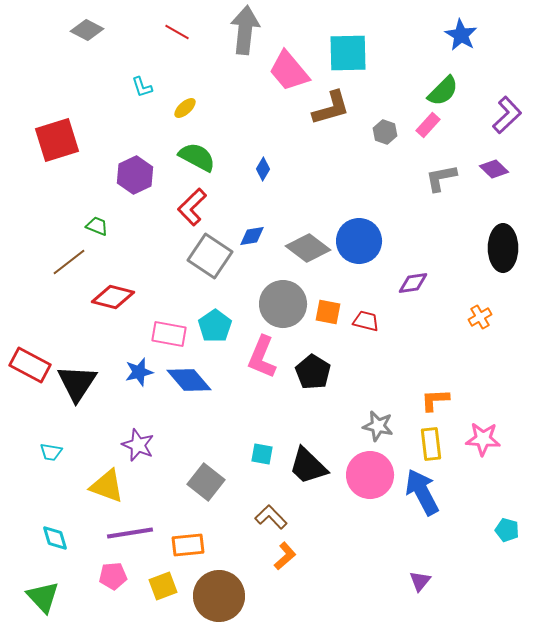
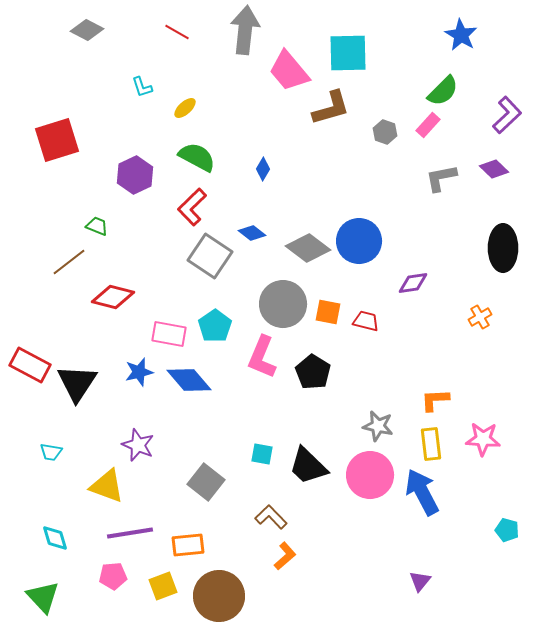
blue diamond at (252, 236): moved 3 px up; rotated 48 degrees clockwise
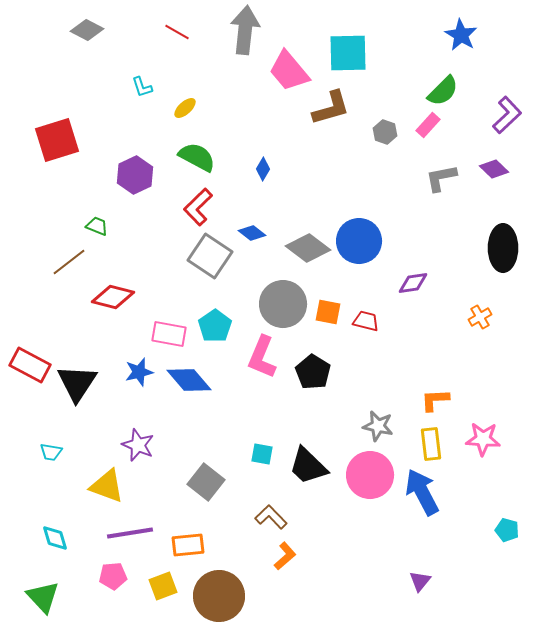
red L-shape at (192, 207): moved 6 px right
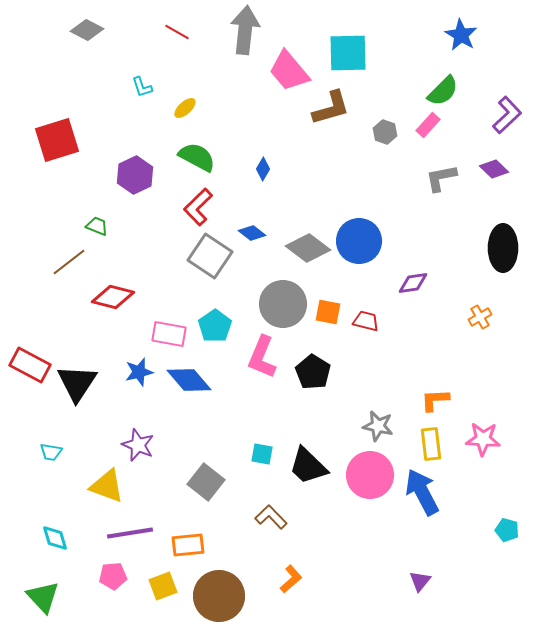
orange L-shape at (285, 556): moved 6 px right, 23 px down
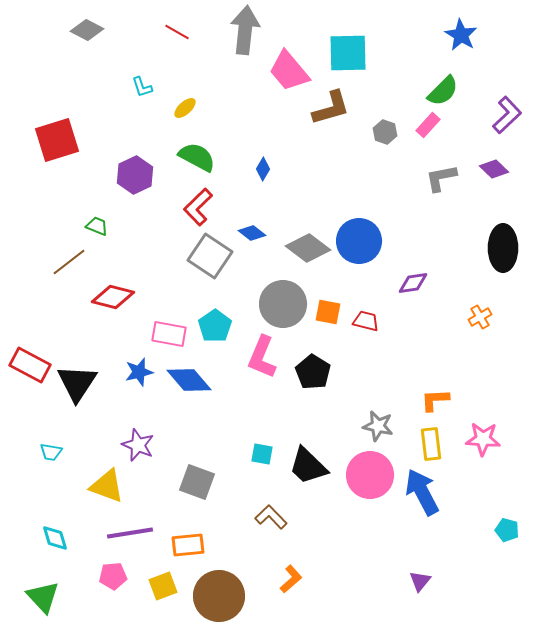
gray square at (206, 482): moved 9 px left; rotated 18 degrees counterclockwise
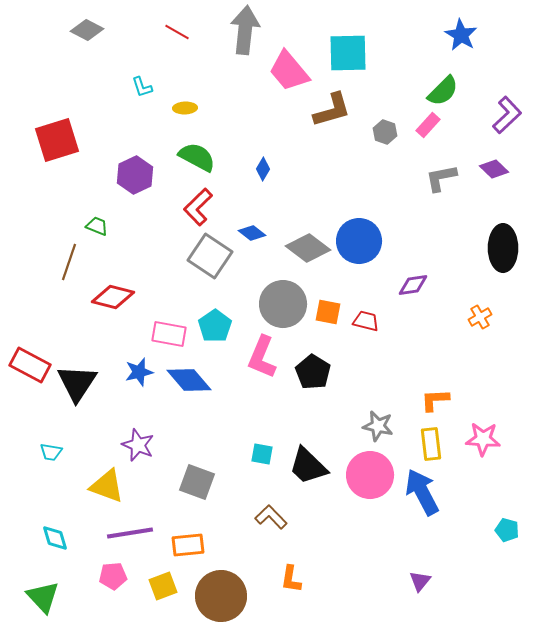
yellow ellipse at (185, 108): rotated 40 degrees clockwise
brown L-shape at (331, 108): moved 1 px right, 2 px down
brown line at (69, 262): rotated 33 degrees counterclockwise
purple diamond at (413, 283): moved 2 px down
orange L-shape at (291, 579): rotated 140 degrees clockwise
brown circle at (219, 596): moved 2 px right
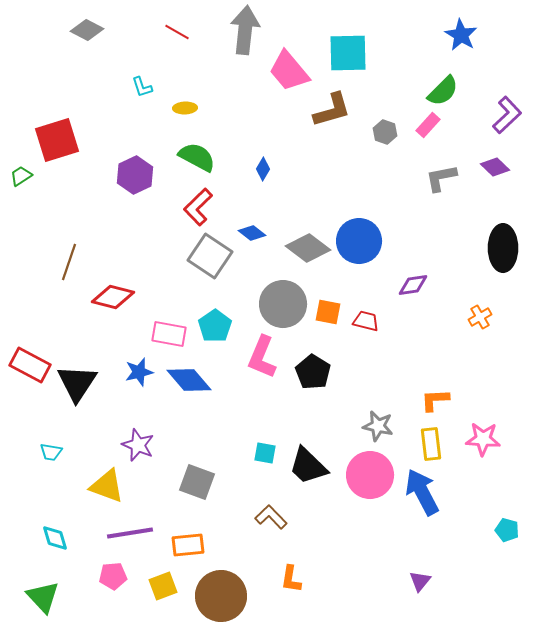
purple diamond at (494, 169): moved 1 px right, 2 px up
green trapezoid at (97, 226): moved 76 px left, 50 px up; rotated 55 degrees counterclockwise
cyan square at (262, 454): moved 3 px right, 1 px up
